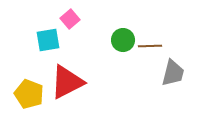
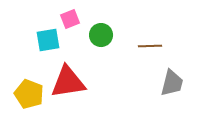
pink square: rotated 18 degrees clockwise
green circle: moved 22 px left, 5 px up
gray trapezoid: moved 1 px left, 10 px down
red triangle: moved 1 px right; rotated 18 degrees clockwise
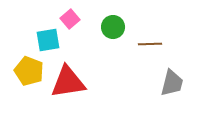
pink square: rotated 18 degrees counterclockwise
green circle: moved 12 px right, 8 px up
brown line: moved 2 px up
yellow pentagon: moved 23 px up
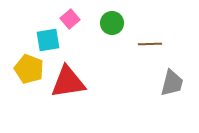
green circle: moved 1 px left, 4 px up
yellow pentagon: moved 2 px up
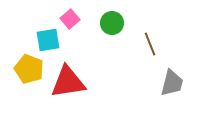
brown line: rotated 70 degrees clockwise
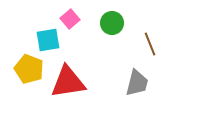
gray trapezoid: moved 35 px left
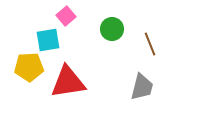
pink square: moved 4 px left, 3 px up
green circle: moved 6 px down
yellow pentagon: moved 2 px up; rotated 24 degrees counterclockwise
gray trapezoid: moved 5 px right, 4 px down
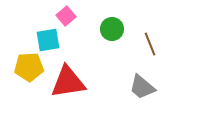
gray trapezoid: rotated 116 degrees clockwise
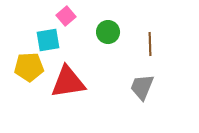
green circle: moved 4 px left, 3 px down
brown line: rotated 20 degrees clockwise
gray trapezoid: rotated 72 degrees clockwise
